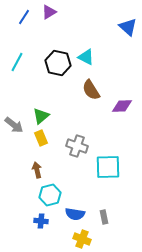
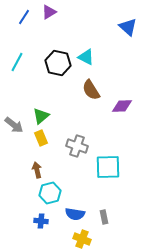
cyan hexagon: moved 2 px up
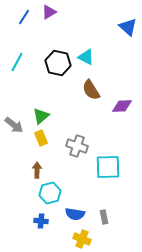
brown arrow: rotated 14 degrees clockwise
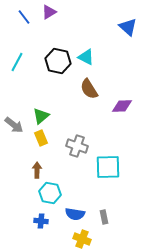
blue line: rotated 70 degrees counterclockwise
black hexagon: moved 2 px up
brown semicircle: moved 2 px left, 1 px up
cyan hexagon: rotated 25 degrees clockwise
